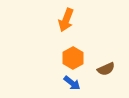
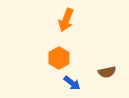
orange hexagon: moved 14 px left
brown semicircle: moved 1 px right, 3 px down; rotated 12 degrees clockwise
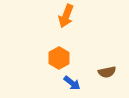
orange arrow: moved 4 px up
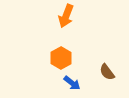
orange hexagon: moved 2 px right
brown semicircle: rotated 66 degrees clockwise
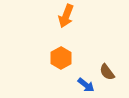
blue arrow: moved 14 px right, 2 px down
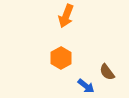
blue arrow: moved 1 px down
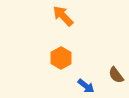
orange arrow: moved 3 px left; rotated 115 degrees clockwise
brown semicircle: moved 9 px right, 3 px down
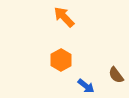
orange arrow: moved 1 px right, 1 px down
orange hexagon: moved 2 px down
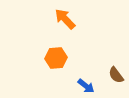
orange arrow: moved 1 px right, 2 px down
orange hexagon: moved 5 px left, 2 px up; rotated 25 degrees clockwise
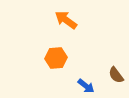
orange arrow: moved 1 px right, 1 px down; rotated 10 degrees counterclockwise
